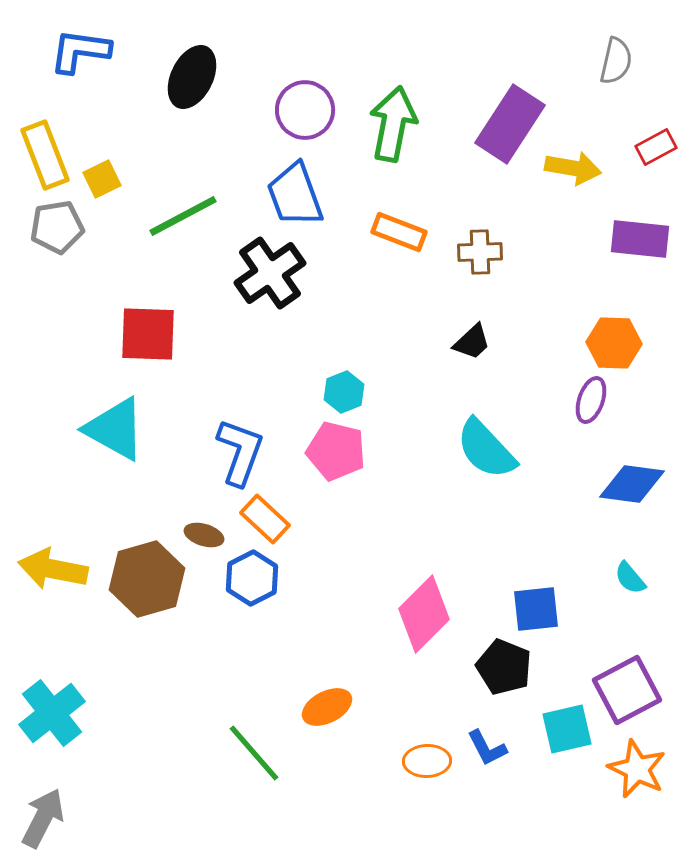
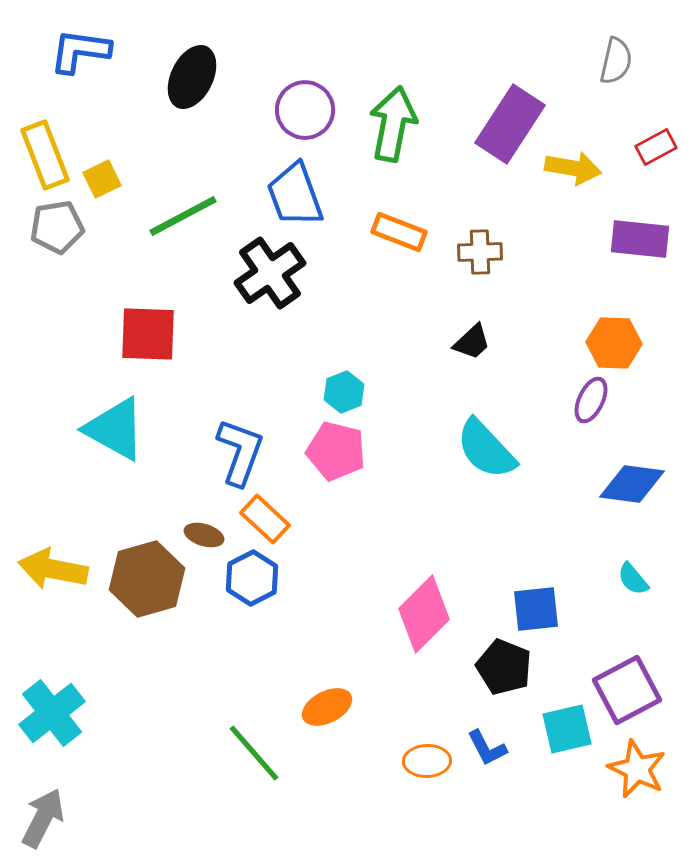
purple ellipse at (591, 400): rotated 6 degrees clockwise
cyan semicircle at (630, 578): moved 3 px right, 1 px down
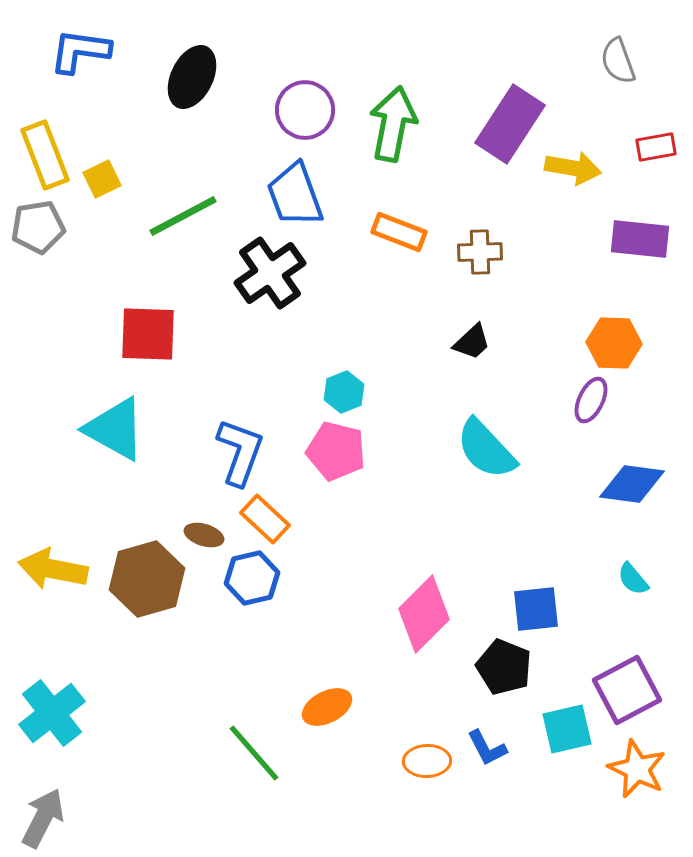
gray semicircle at (616, 61): moved 2 px right; rotated 147 degrees clockwise
red rectangle at (656, 147): rotated 18 degrees clockwise
gray pentagon at (57, 227): moved 19 px left
blue hexagon at (252, 578): rotated 14 degrees clockwise
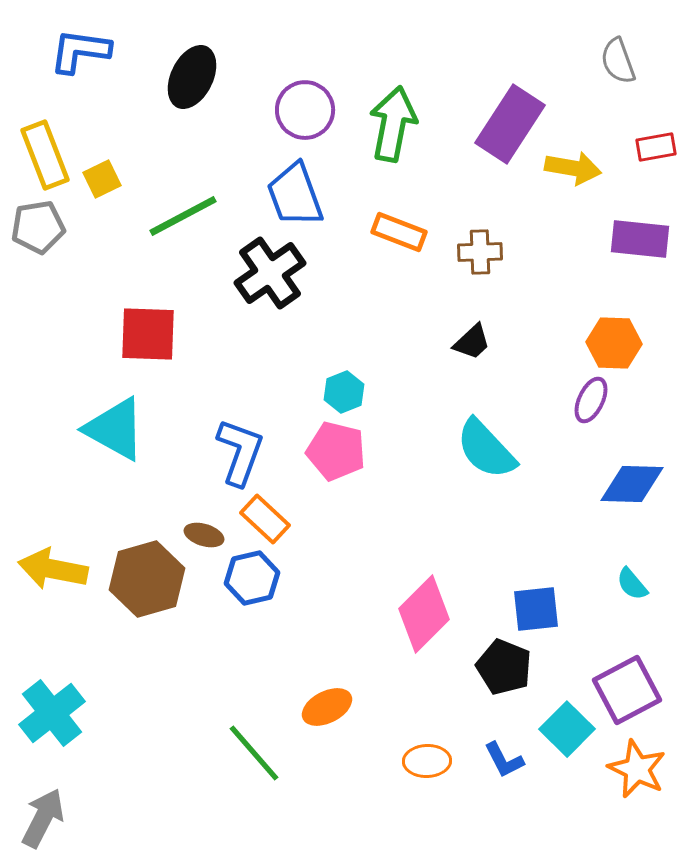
blue diamond at (632, 484): rotated 6 degrees counterclockwise
cyan semicircle at (633, 579): moved 1 px left, 5 px down
cyan square at (567, 729): rotated 32 degrees counterclockwise
blue L-shape at (487, 748): moved 17 px right, 12 px down
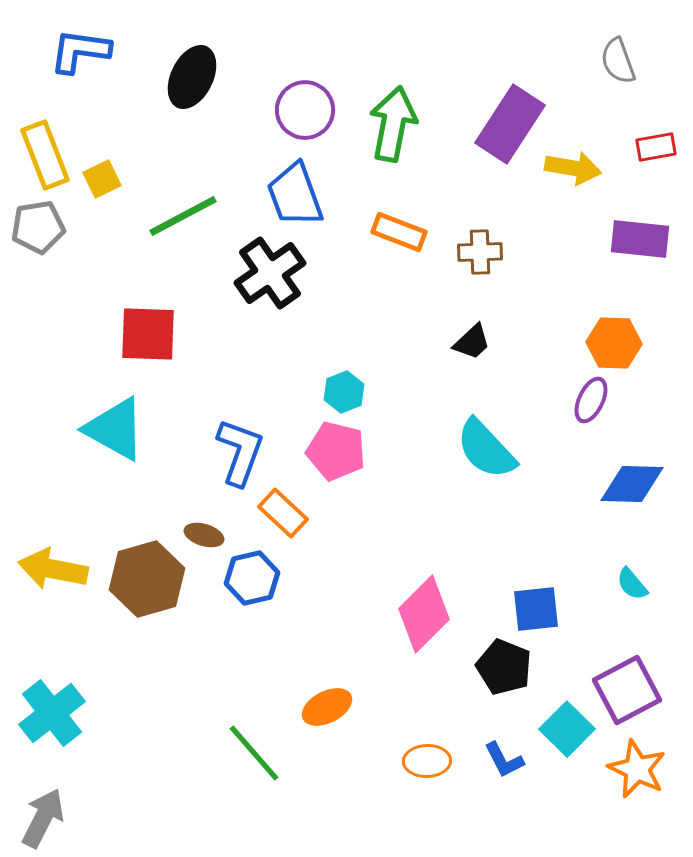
orange rectangle at (265, 519): moved 18 px right, 6 px up
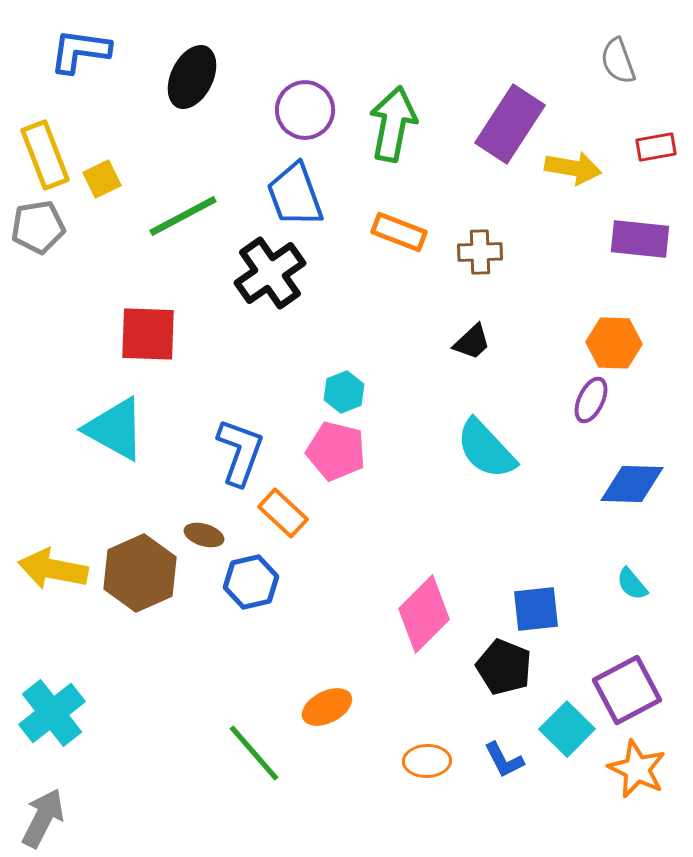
blue hexagon at (252, 578): moved 1 px left, 4 px down
brown hexagon at (147, 579): moved 7 px left, 6 px up; rotated 8 degrees counterclockwise
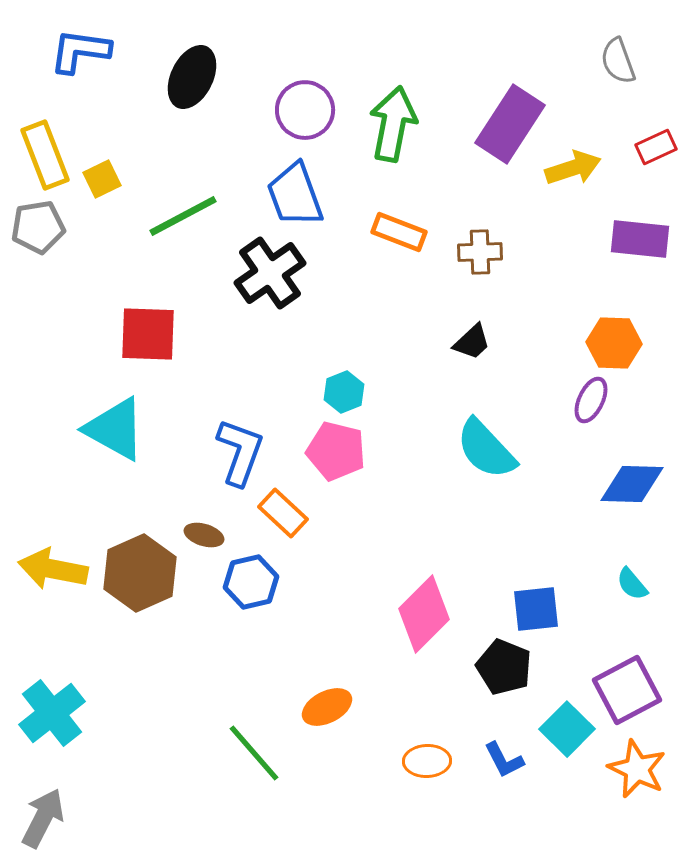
red rectangle at (656, 147): rotated 15 degrees counterclockwise
yellow arrow at (573, 168): rotated 28 degrees counterclockwise
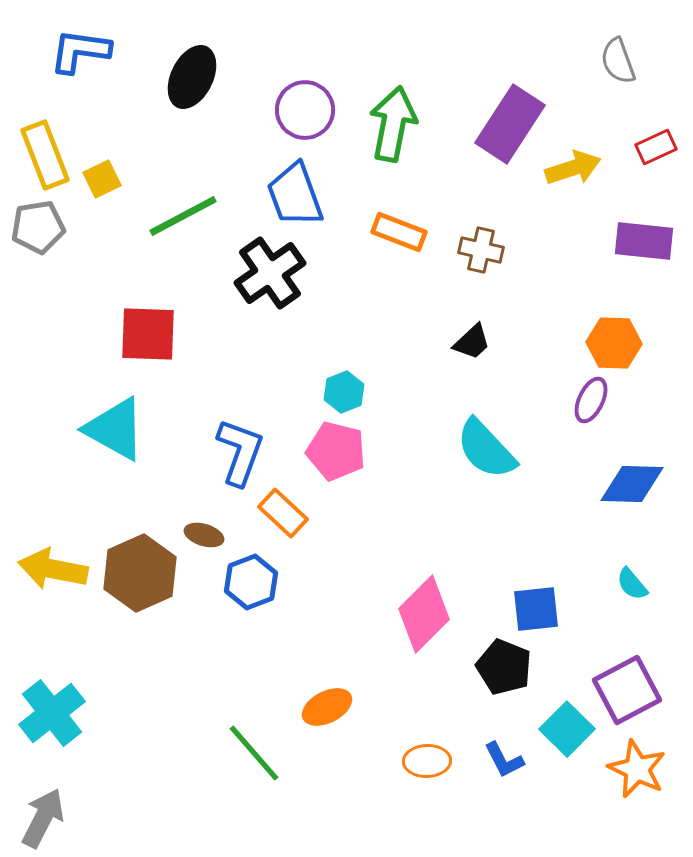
purple rectangle at (640, 239): moved 4 px right, 2 px down
brown cross at (480, 252): moved 1 px right, 2 px up; rotated 15 degrees clockwise
blue hexagon at (251, 582): rotated 8 degrees counterclockwise
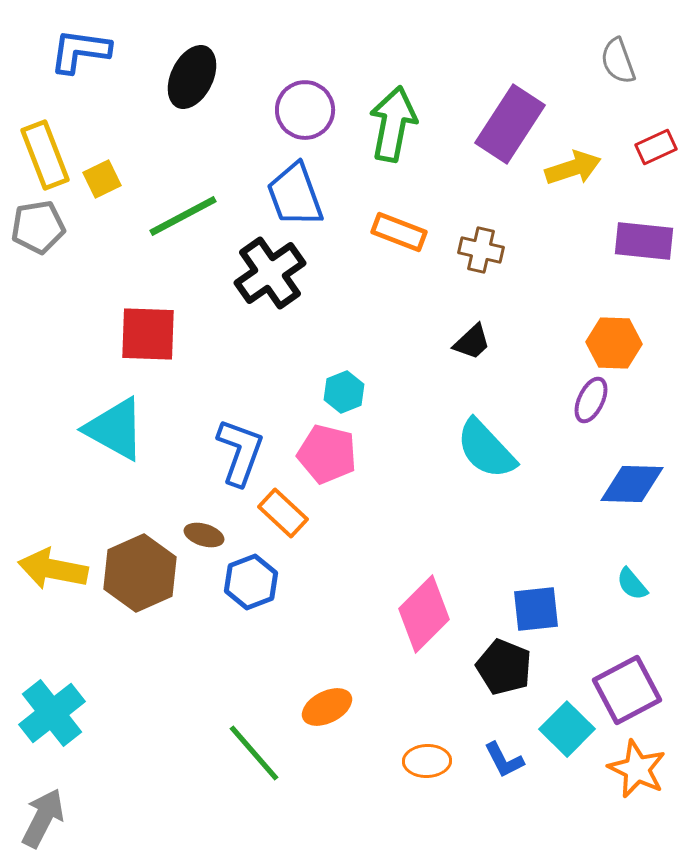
pink pentagon at (336, 451): moved 9 px left, 3 px down
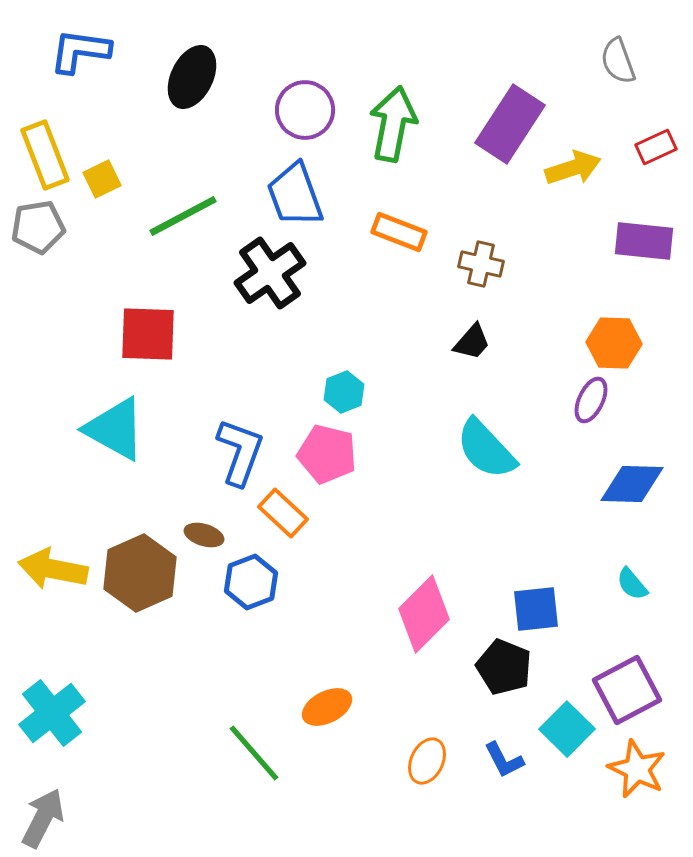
brown cross at (481, 250): moved 14 px down
black trapezoid at (472, 342): rotated 6 degrees counterclockwise
orange ellipse at (427, 761): rotated 63 degrees counterclockwise
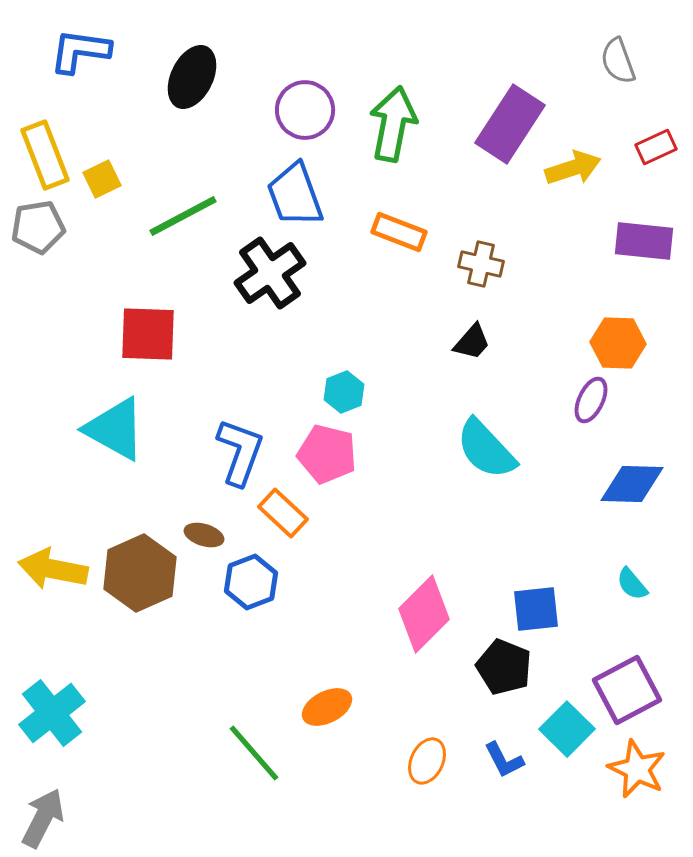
orange hexagon at (614, 343): moved 4 px right
